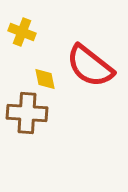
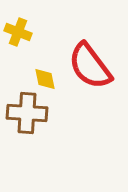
yellow cross: moved 4 px left
red semicircle: rotated 15 degrees clockwise
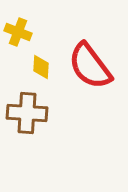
yellow diamond: moved 4 px left, 12 px up; rotated 15 degrees clockwise
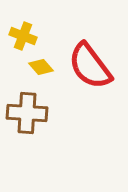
yellow cross: moved 5 px right, 4 px down
yellow diamond: rotated 45 degrees counterclockwise
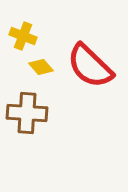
red semicircle: rotated 9 degrees counterclockwise
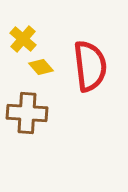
yellow cross: moved 3 px down; rotated 20 degrees clockwise
red semicircle: rotated 141 degrees counterclockwise
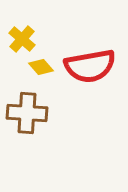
yellow cross: moved 1 px left
red semicircle: rotated 87 degrees clockwise
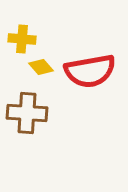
yellow cross: rotated 36 degrees counterclockwise
red semicircle: moved 5 px down
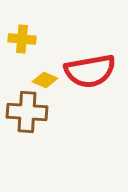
yellow diamond: moved 4 px right, 13 px down; rotated 25 degrees counterclockwise
brown cross: moved 1 px up
